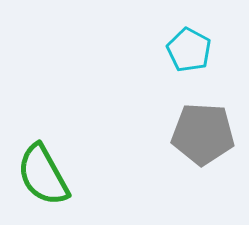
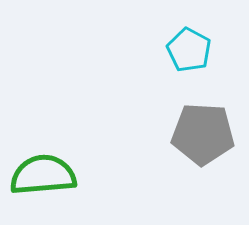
green semicircle: rotated 114 degrees clockwise
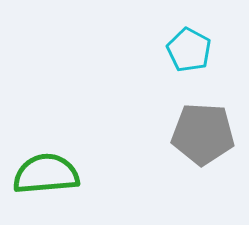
green semicircle: moved 3 px right, 1 px up
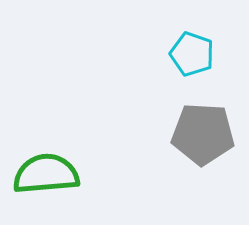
cyan pentagon: moved 3 px right, 4 px down; rotated 9 degrees counterclockwise
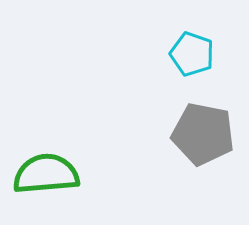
gray pentagon: rotated 8 degrees clockwise
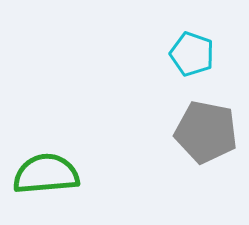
gray pentagon: moved 3 px right, 2 px up
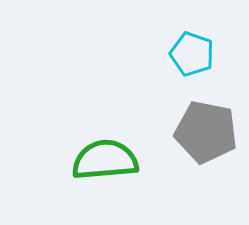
green semicircle: moved 59 px right, 14 px up
